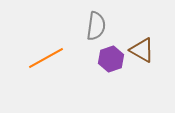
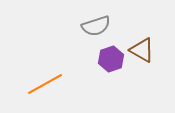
gray semicircle: rotated 64 degrees clockwise
orange line: moved 1 px left, 26 px down
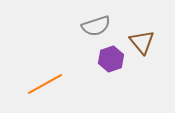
brown triangle: moved 8 px up; rotated 20 degrees clockwise
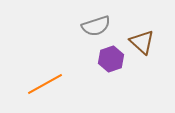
brown triangle: rotated 8 degrees counterclockwise
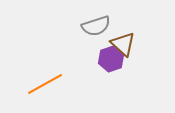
brown triangle: moved 19 px left, 2 px down
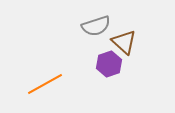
brown triangle: moved 1 px right, 2 px up
purple hexagon: moved 2 px left, 5 px down
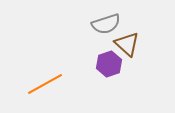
gray semicircle: moved 10 px right, 2 px up
brown triangle: moved 3 px right, 2 px down
